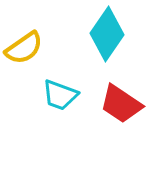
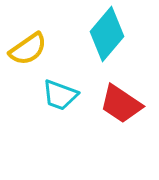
cyan diamond: rotated 6 degrees clockwise
yellow semicircle: moved 4 px right, 1 px down
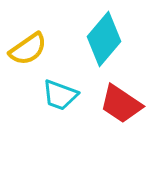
cyan diamond: moved 3 px left, 5 px down
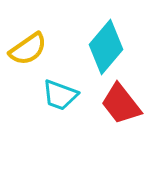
cyan diamond: moved 2 px right, 8 px down
red trapezoid: rotated 18 degrees clockwise
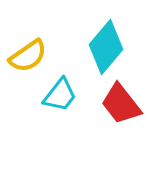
yellow semicircle: moved 7 px down
cyan trapezoid: rotated 72 degrees counterclockwise
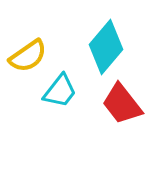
cyan trapezoid: moved 4 px up
red trapezoid: moved 1 px right
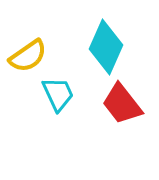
cyan diamond: rotated 16 degrees counterclockwise
cyan trapezoid: moved 2 px left, 3 px down; rotated 63 degrees counterclockwise
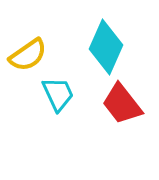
yellow semicircle: moved 1 px up
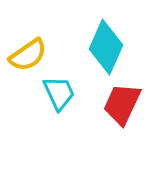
cyan trapezoid: moved 1 px right, 1 px up
red trapezoid: rotated 63 degrees clockwise
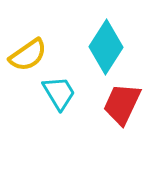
cyan diamond: rotated 8 degrees clockwise
cyan trapezoid: rotated 6 degrees counterclockwise
